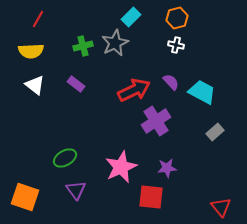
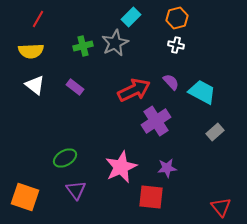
purple rectangle: moved 1 px left, 3 px down
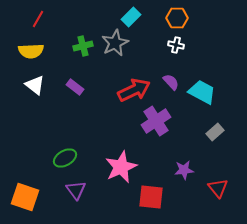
orange hexagon: rotated 15 degrees clockwise
purple star: moved 17 px right, 2 px down
red triangle: moved 3 px left, 19 px up
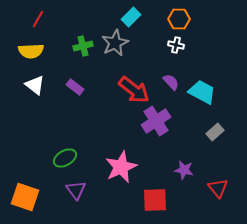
orange hexagon: moved 2 px right, 1 px down
red arrow: rotated 64 degrees clockwise
purple star: rotated 18 degrees clockwise
red square: moved 4 px right, 3 px down; rotated 8 degrees counterclockwise
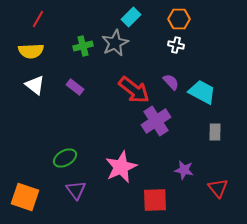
gray rectangle: rotated 48 degrees counterclockwise
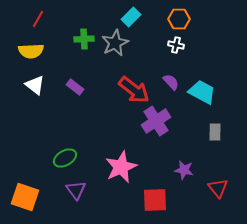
green cross: moved 1 px right, 7 px up; rotated 12 degrees clockwise
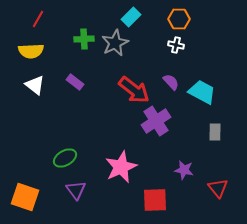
purple rectangle: moved 5 px up
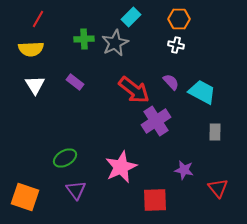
yellow semicircle: moved 2 px up
white triangle: rotated 20 degrees clockwise
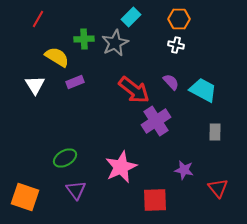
yellow semicircle: moved 26 px right, 8 px down; rotated 145 degrees counterclockwise
purple rectangle: rotated 60 degrees counterclockwise
cyan trapezoid: moved 1 px right, 2 px up
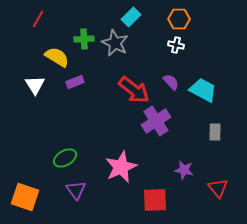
gray star: rotated 20 degrees counterclockwise
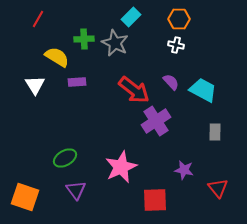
purple rectangle: moved 2 px right; rotated 18 degrees clockwise
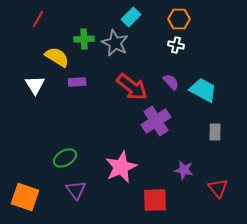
red arrow: moved 2 px left, 3 px up
